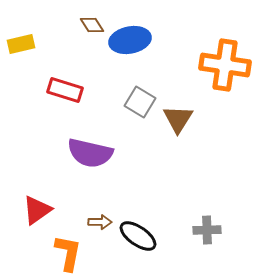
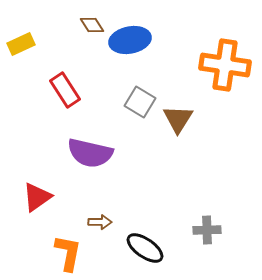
yellow rectangle: rotated 12 degrees counterclockwise
red rectangle: rotated 40 degrees clockwise
red triangle: moved 13 px up
black ellipse: moved 7 px right, 12 px down
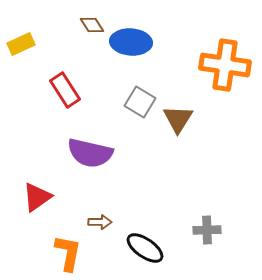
blue ellipse: moved 1 px right, 2 px down; rotated 15 degrees clockwise
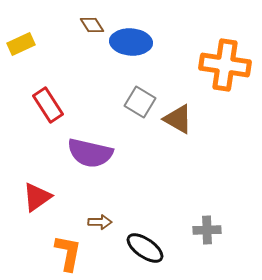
red rectangle: moved 17 px left, 15 px down
brown triangle: rotated 32 degrees counterclockwise
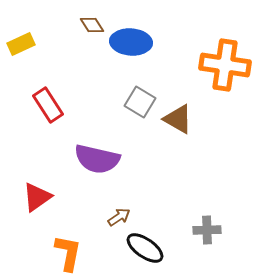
purple semicircle: moved 7 px right, 6 px down
brown arrow: moved 19 px right, 5 px up; rotated 35 degrees counterclockwise
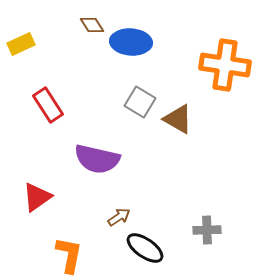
orange L-shape: moved 1 px right, 2 px down
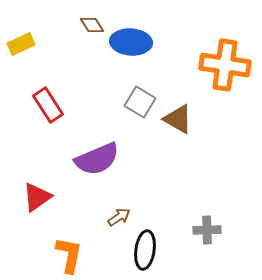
purple semicircle: rotated 36 degrees counterclockwise
black ellipse: moved 2 px down; rotated 63 degrees clockwise
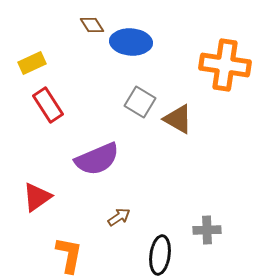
yellow rectangle: moved 11 px right, 19 px down
black ellipse: moved 15 px right, 5 px down
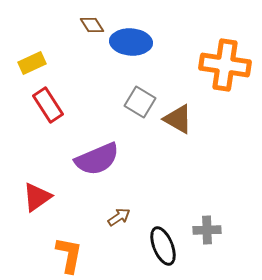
black ellipse: moved 3 px right, 9 px up; rotated 30 degrees counterclockwise
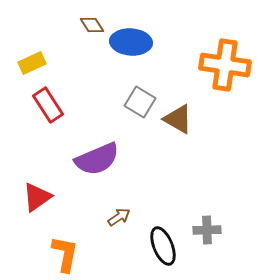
orange L-shape: moved 4 px left, 1 px up
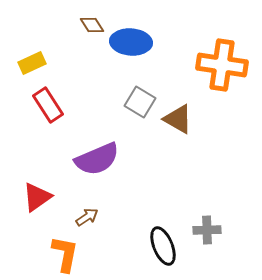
orange cross: moved 3 px left
brown arrow: moved 32 px left
